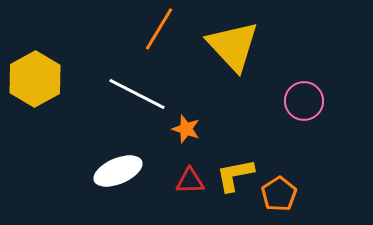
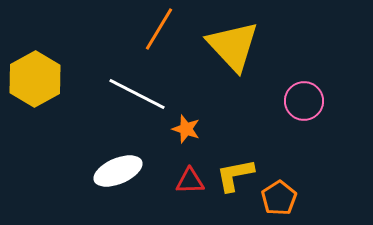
orange pentagon: moved 4 px down
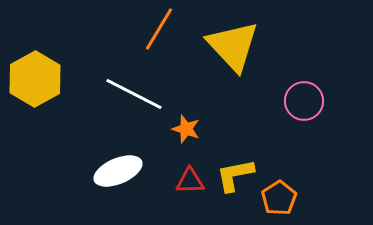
white line: moved 3 px left
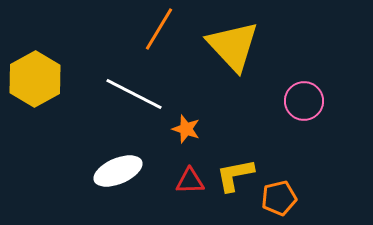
orange pentagon: rotated 20 degrees clockwise
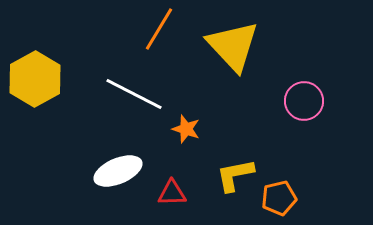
red triangle: moved 18 px left, 12 px down
